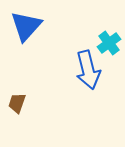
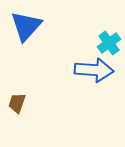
blue arrow: moved 6 px right; rotated 72 degrees counterclockwise
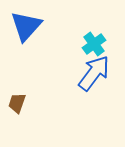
cyan cross: moved 15 px left, 1 px down
blue arrow: moved 3 px down; rotated 57 degrees counterclockwise
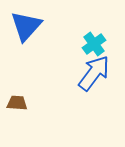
brown trapezoid: rotated 75 degrees clockwise
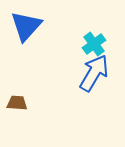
blue arrow: rotated 6 degrees counterclockwise
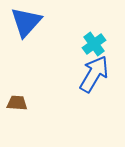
blue triangle: moved 4 px up
blue arrow: moved 1 px down
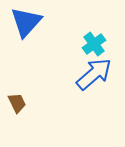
blue arrow: rotated 18 degrees clockwise
brown trapezoid: rotated 60 degrees clockwise
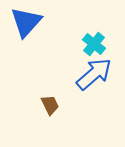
cyan cross: rotated 15 degrees counterclockwise
brown trapezoid: moved 33 px right, 2 px down
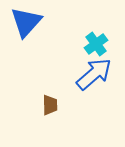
cyan cross: moved 2 px right; rotated 15 degrees clockwise
brown trapezoid: rotated 25 degrees clockwise
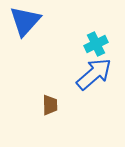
blue triangle: moved 1 px left, 1 px up
cyan cross: rotated 10 degrees clockwise
